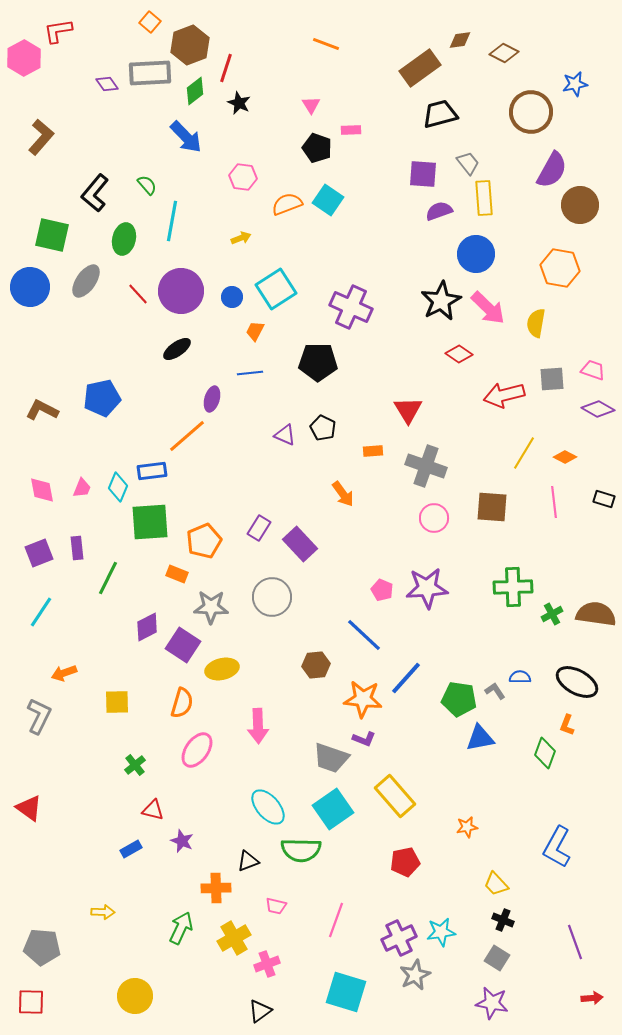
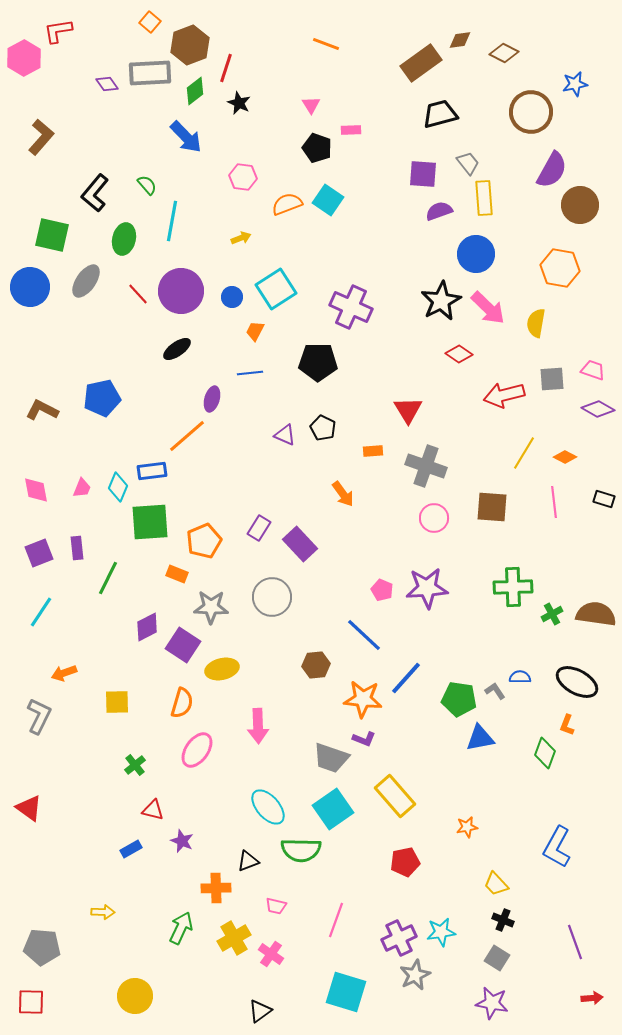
brown rectangle at (420, 68): moved 1 px right, 5 px up
pink diamond at (42, 490): moved 6 px left
pink cross at (267, 964): moved 4 px right, 10 px up; rotated 35 degrees counterclockwise
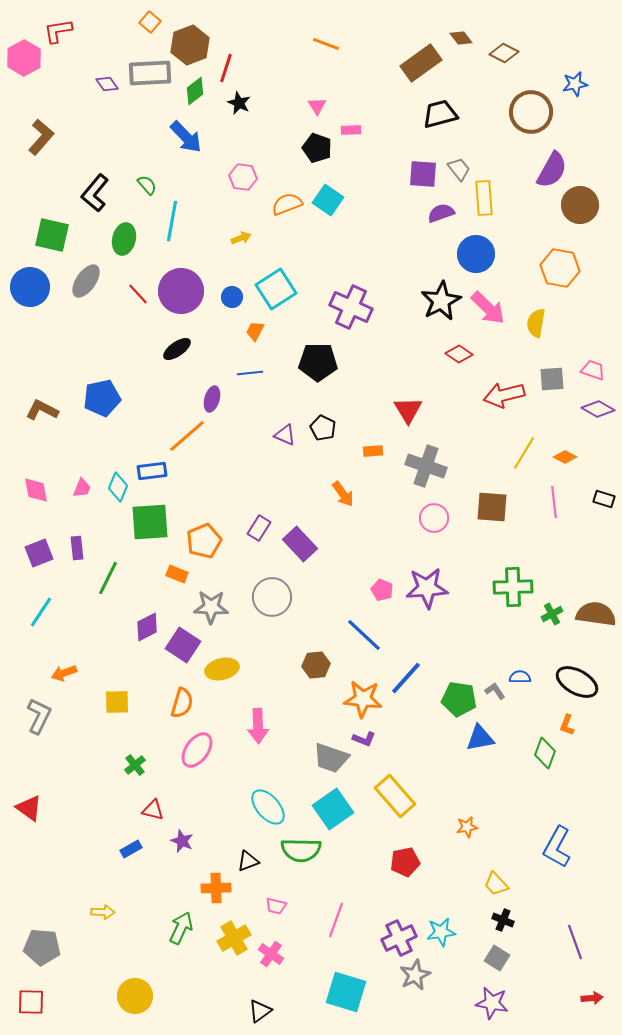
brown diamond at (460, 40): moved 1 px right, 2 px up; rotated 60 degrees clockwise
pink triangle at (311, 105): moved 6 px right, 1 px down
gray trapezoid at (468, 163): moved 9 px left, 6 px down
purple semicircle at (439, 211): moved 2 px right, 2 px down
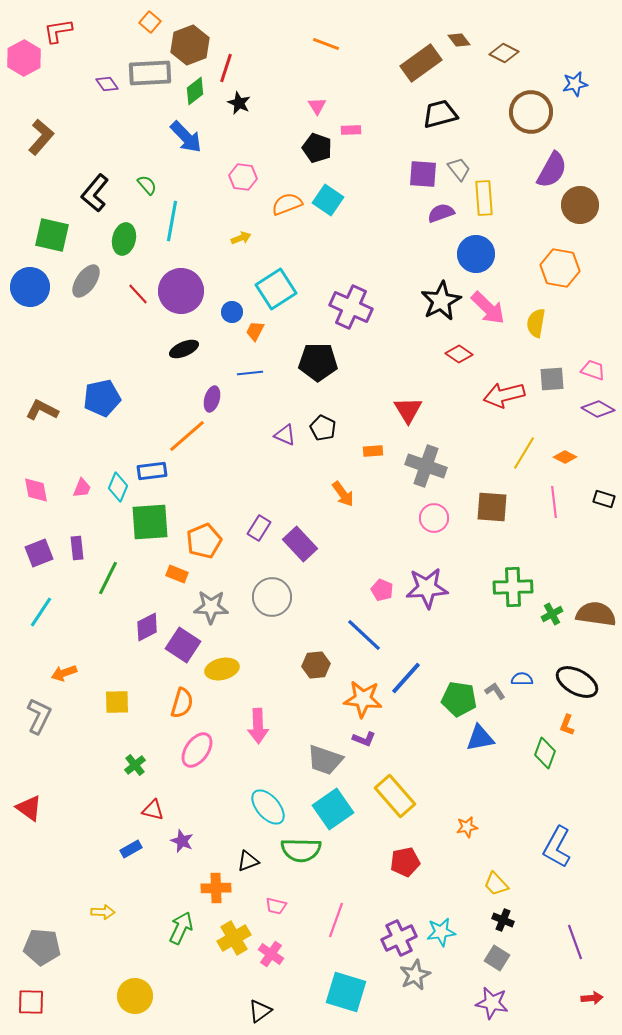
brown diamond at (461, 38): moved 2 px left, 2 px down
blue circle at (232, 297): moved 15 px down
black ellipse at (177, 349): moved 7 px right; rotated 12 degrees clockwise
blue semicircle at (520, 677): moved 2 px right, 2 px down
gray trapezoid at (331, 758): moved 6 px left, 2 px down
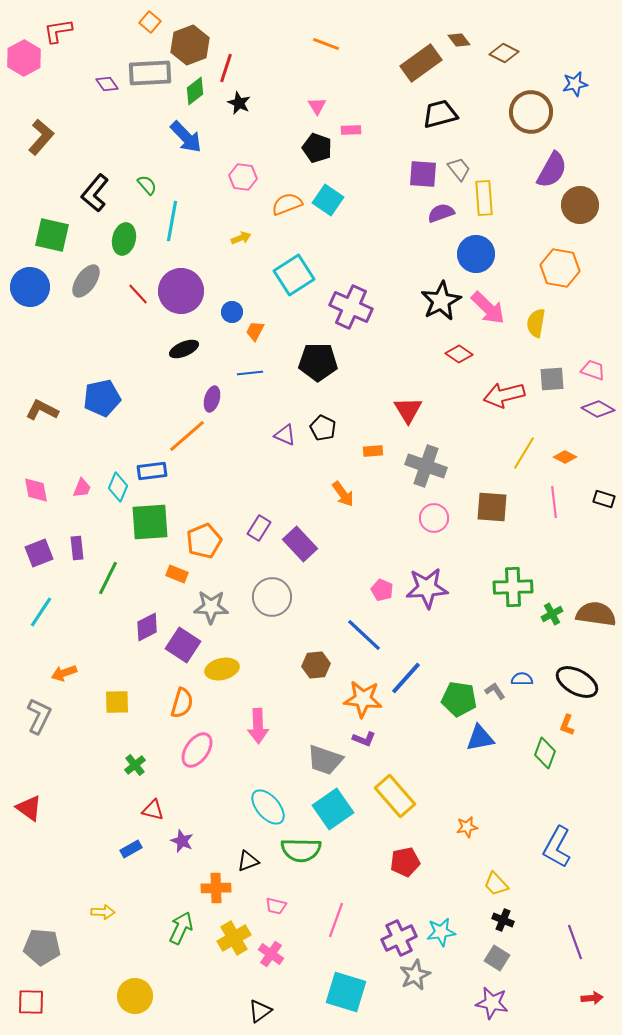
cyan square at (276, 289): moved 18 px right, 14 px up
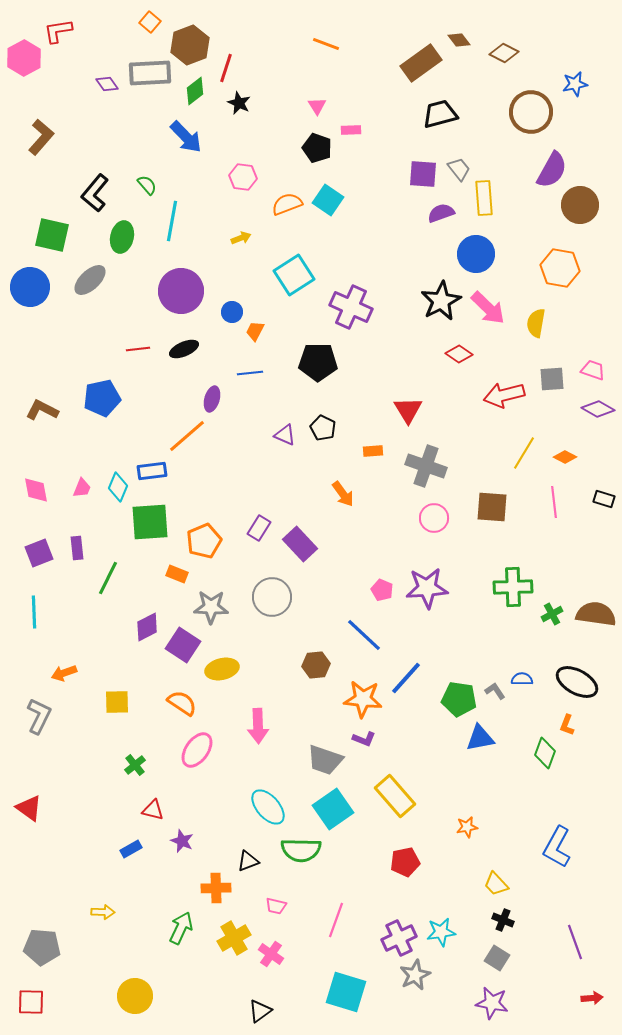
green ellipse at (124, 239): moved 2 px left, 2 px up
gray ellipse at (86, 281): moved 4 px right, 1 px up; rotated 12 degrees clockwise
red line at (138, 294): moved 55 px down; rotated 55 degrees counterclockwise
cyan line at (41, 612): moved 7 px left; rotated 36 degrees counterclockwise
orange semicircle at (182, 703): rotated 72 degrees counterclockwise
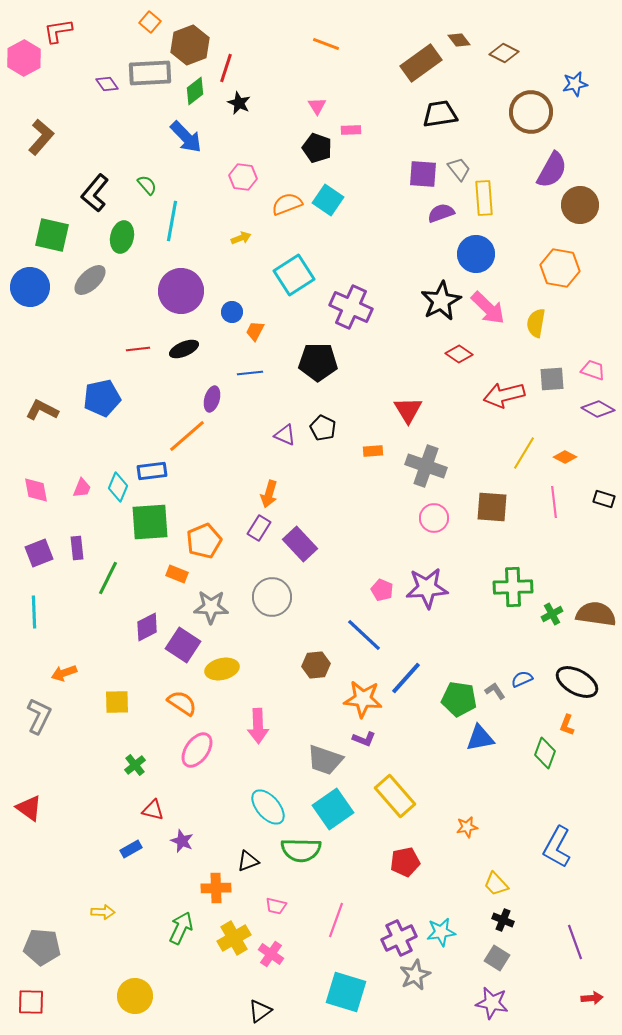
black trapezoid at (440, 114): rotated 6 degrees clockwise
orange arrow at (343, 494): moved 74 px left; rotated 52 degrees clockwise
blue semicircle at (522, 679): rotated 25 degrees counterclockwise
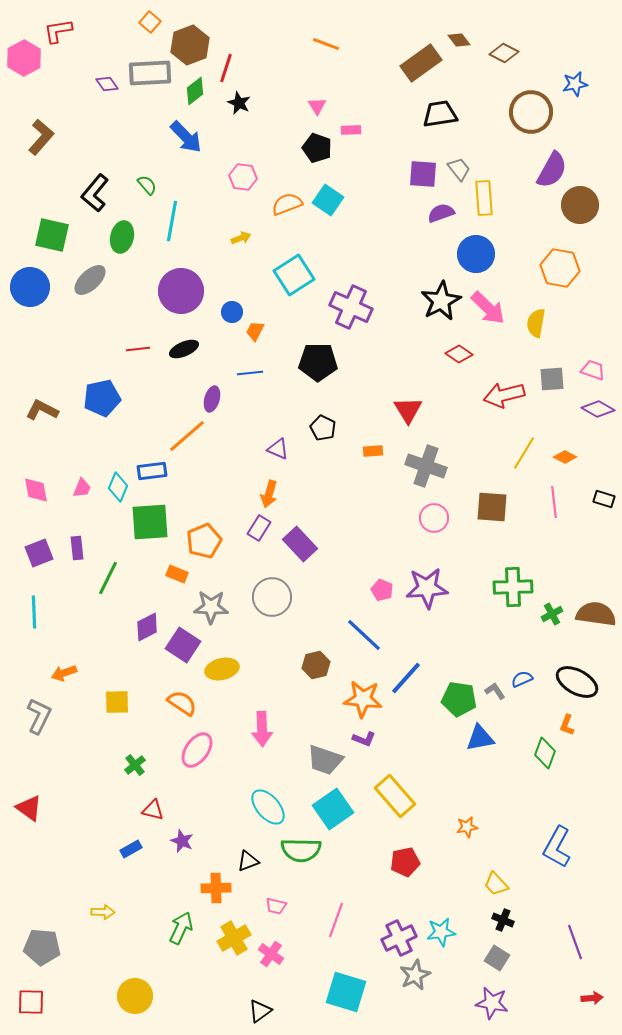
purple triangle at (285, 435): moved 7 px left, 14 px down
brown hexagon at (316, 665): rotated 8 degrees counterclockwise
pink arrow at (258, 726): moved 4 px right, 3 px down
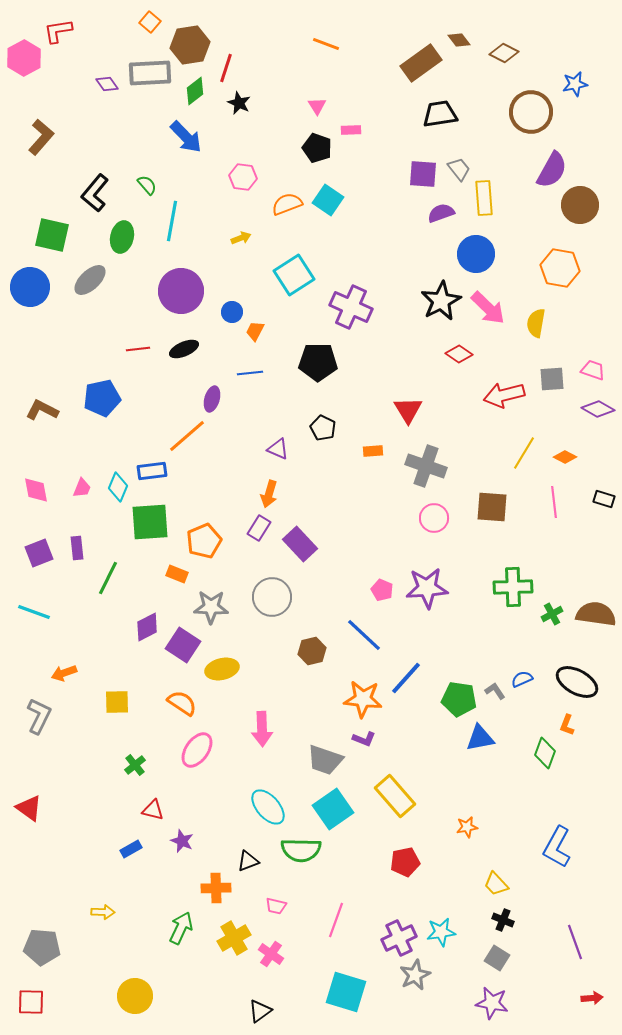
brown hexagon at (190, 45): rotated 12 degrees clockwise
cyan line at (34, 612): rotated 68 degrees counterclockwise
brown hexagon at (316, 665): moved 4 px left, 14 px up
